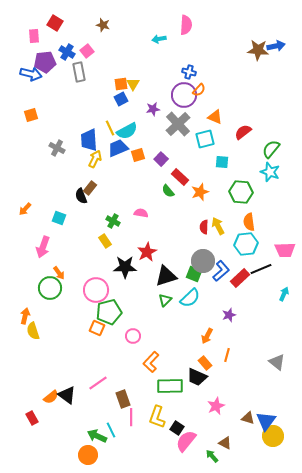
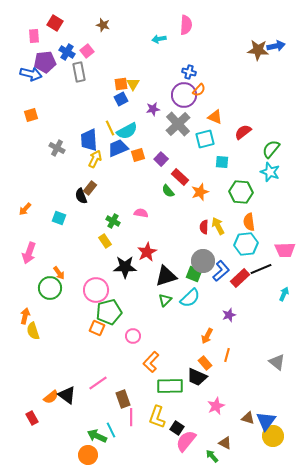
pink arrow at (43, 247): moved 14 px left, 6 px down
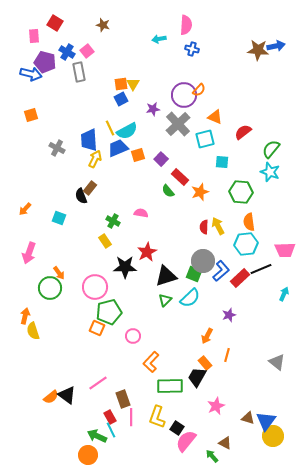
purple pentagon at (45, 62): rotated 20 degrees clockwise
blue cross at (189, 72): moved 3 px right, 23 px up
pink circle at (96, 290): moved 1 px left, 3 px up
black trapezoid at (197, 377): rotated 95 degrees clockwise
red rectangle at (32, 418): moved 78 px right, 1 px up
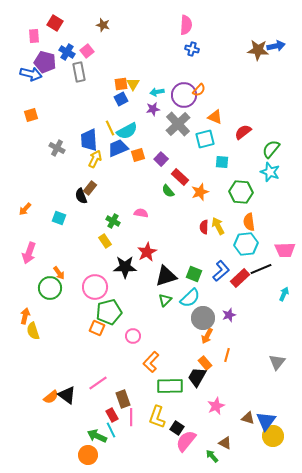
cyan arrow at (159, 39): moved 2 px left, 53 px down
gray circle at (203, 261): moved 57 px down
gray triangle at (277, 362): rotated 30 degrees clockwise
red rectangle at (110, 417): moved 2 px right, 2 px up
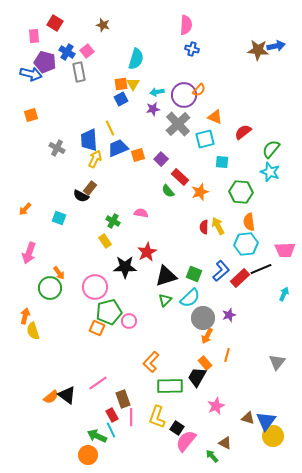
cyan semicircle at (127, 131): moved 9 px right, 72 px up; rotated 45 degrees counterclockwise
black semicircle at (81, 196): rotated 42 degrees counterclockwise
pink circle at (133, 336): moved 4 px left, 15 px up
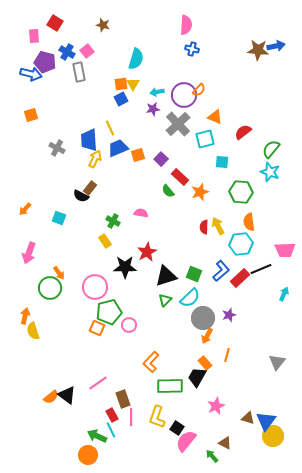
cyan hexagon at (246, 244): moved 5 px left
pink circle at (129, 321): moved 4 px down
